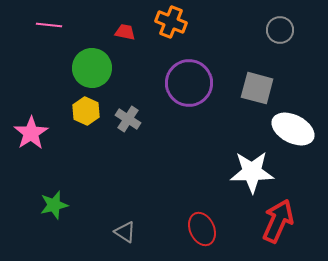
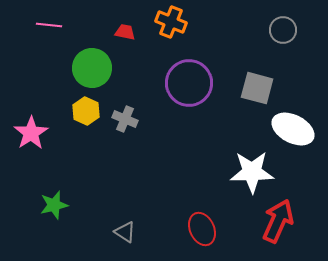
gray circle: moved 3 px right
gray cross: moved 3 px left; rotated 10 degrees counterclockwise
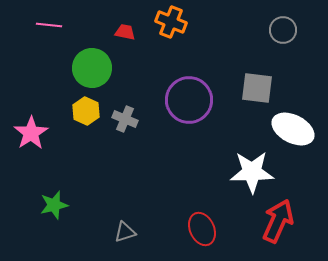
purple circle: moved 17 px down
gray square: rotated 8 degrees counterclockwise
gray triangle: rotated 50 degrees counterclockwise
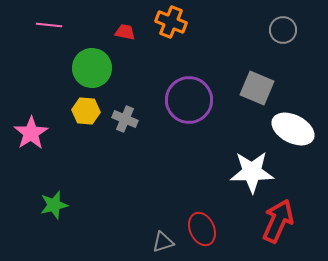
gray square: rotated 16 degrees clockwise
yellow hexagon: rotated 20 degrees counterclockwise
gray triangle: moved 38 px right, 10 px down
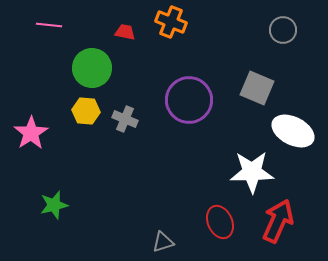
white ellipse: moved 2 px down
red ellipse: moved 18 px right, 7 px up
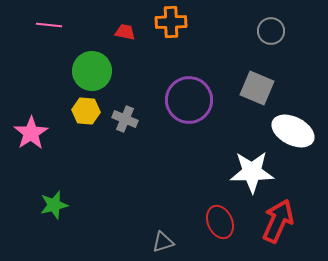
orange cross: rotated 24 degrees counterclockwise
gray circle: moved 12 px left, 1 px down
green circle: moved 3 px down
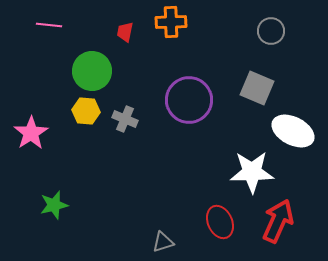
red trapezoid: rotated 90 degrees counterclockwise
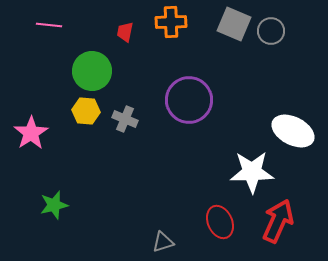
gray square: moved 23 px left, 64 px up
